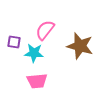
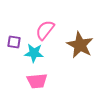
brown star: moved 1 px up; rotated 12 degrees clockwise
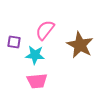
cyan star: moved 1 px right, 2 px down
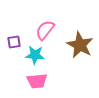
purple square: rotated 16 degrees counterclockwise
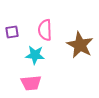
pink semicircle: rotated 40 degrees counterclockwise
purple square: moved 2 px left, 10 px up
pink trapezoid: moved 6 px left, 2 px down
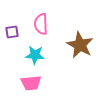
pink semicircle: moved 4 px left, 6 px up
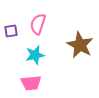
pink semicircle: moved 3 px left; rotated 20 degrees clockwise
purple square: moved 1 px left, 1 px up
cyan star: rotated 18 degrees counterclockwise
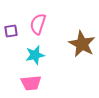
brown star: moved 2 px right, 1 px up
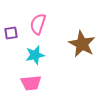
purple square: moved 2 px down
